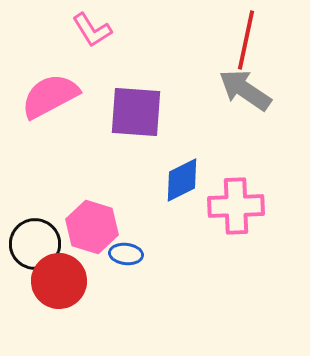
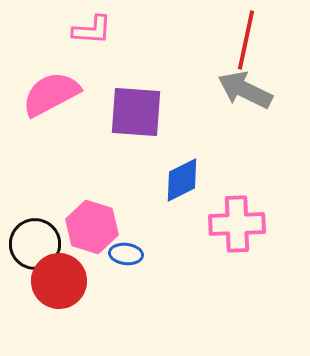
pink L-shape: rotated 54 degrees counterclockwise
gray arrow: rotated 8 degrees counterclockwise
pink semicircle: moved 1 px right, 2 px up
pink cross: moved 1 px right, 18 px down
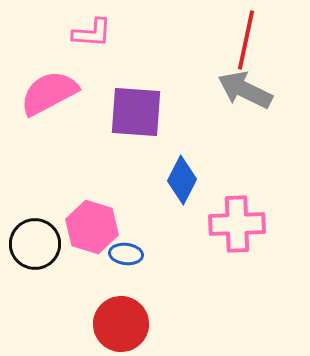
pink L-shape: moved 3 px down
pink semicircle: moved 2 px left, 1 px up
blue diamond: rotated 36 degrees counterclockwise
red circle: moved 62 px right, 43 px down
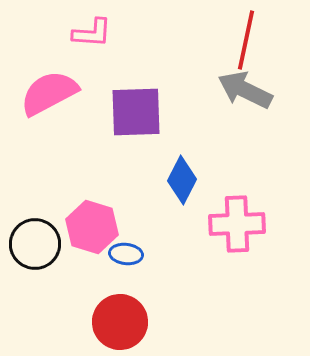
purple square: rotated 6 degrees counterclockwise
red circle: moved 1 px left, 2 px up
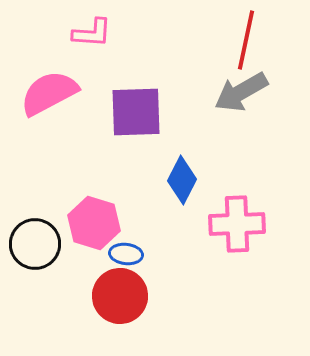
gray arrow: moved 4 px left, 2 px down; rotated 56 degrees counterclockwise
pink hexagon: moved 2 px right, 4 px up
red circle: moved 26 px up
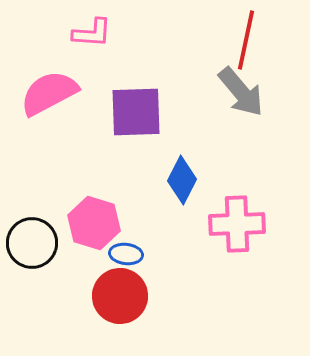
gray arrow: rotated 100 degrees counterclockwise
black circle: moved 3 px left, 1 px up
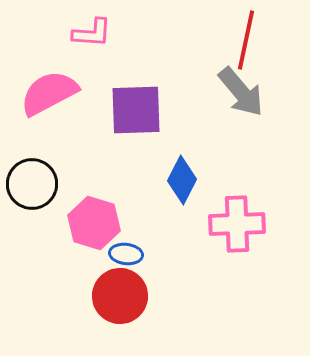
purple square: moved 2 px up
black circle: moved 59 px up
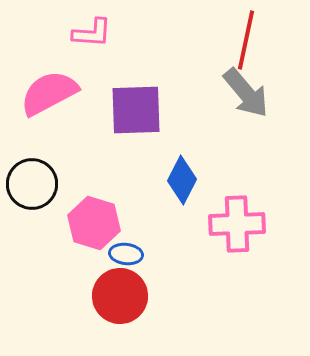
gray arrow: moved 5 px right, 1 px down
